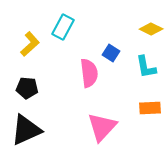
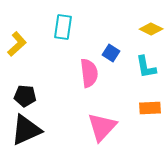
cyan rectangle: rotated 20 degrees counterclockwise
yellow L-shape: moved 13 px left
black pentagon: moved 2 px left, 8 px down
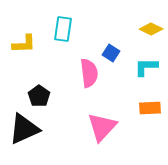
cyan rectangle: moved 2 px down
yellow L-shape: moved 7 px right; rotated 40 degrees clockwise
cyan L-shape: rotated 100 degrees clockwise
black pentagon: moved 14 px right; rotated 30 degrees clockwise
black triangle: moved 2 px left, 1 px up
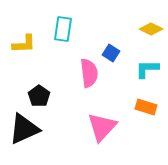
cyan L-shape: moved 1 px right, 2 px down
orange rectangle: moved 4 px left, 1 px up; rotated 20 degrees clockwise
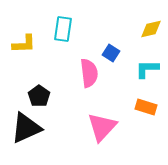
yellow diamond: rotated 40 degrees counterclockwise
black triangle: moved 2 px right, 1 px up
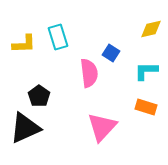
cyan rectangle: moved 5 px left, 8 px down; rotated 25 degrees counterclockwise
cyan L-shape: moved 1 px left, 2 px down
black triangle: moved 1 px left
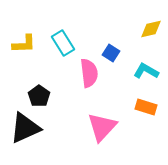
cyan rectangle: moved 5 px right, 6 px down; rotated 15 degrees counterclockwise
cyan L-shape: rotated 30 degrees clockwise
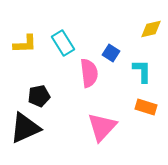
yellow L-shape: moved 1 px right
cyan L-shape: moved 4 px left; rotated 60 degrees clockwise
black pentagon: rotated 25 degrees clockwise
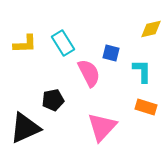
blue square: rotated 18 degrees counterclockwise
pink semicircle: rotated 20 degrees counterclockwise
black pentagon: moved 14 px right, 4 px down
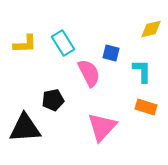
black triangle: rotated 20 degrees clockwise
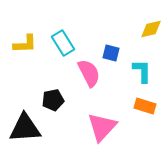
orange rectangle: moved 1 px left, 1 px up
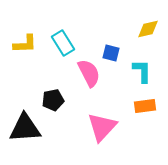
yellow diamond: moved 3 px left
orange rectangle: rotated 25 degrees counterclockwise
